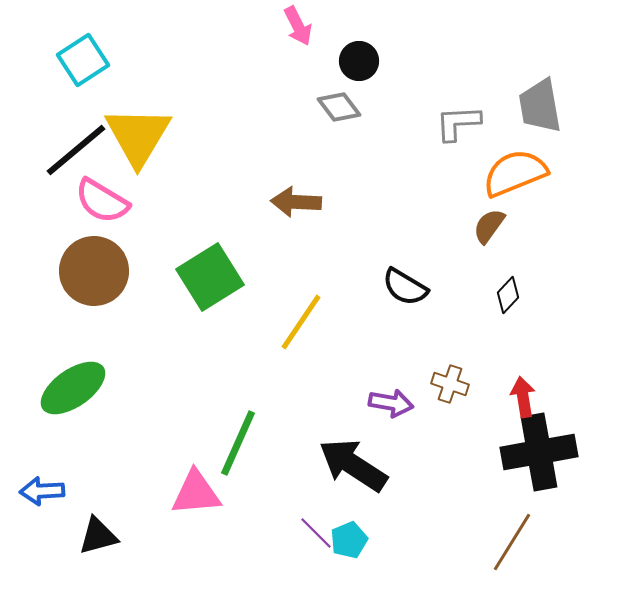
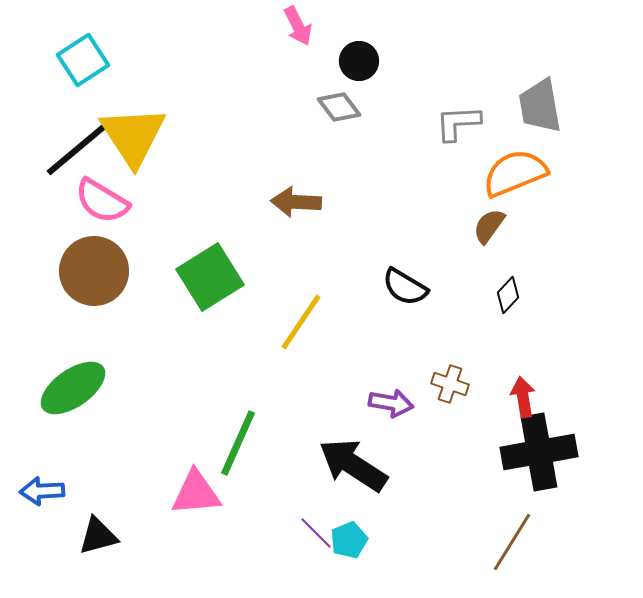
yellow triangle: moved 5 px left; rotated 4 degrees counterclockwise
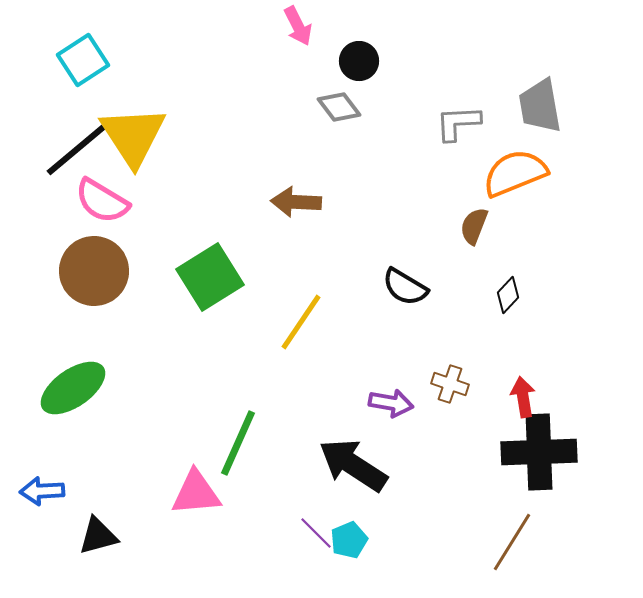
brown semicircle: moved 15 px left; rotated 15 degrees counterclockwise
black cross: rotated 8 degrees clockwise
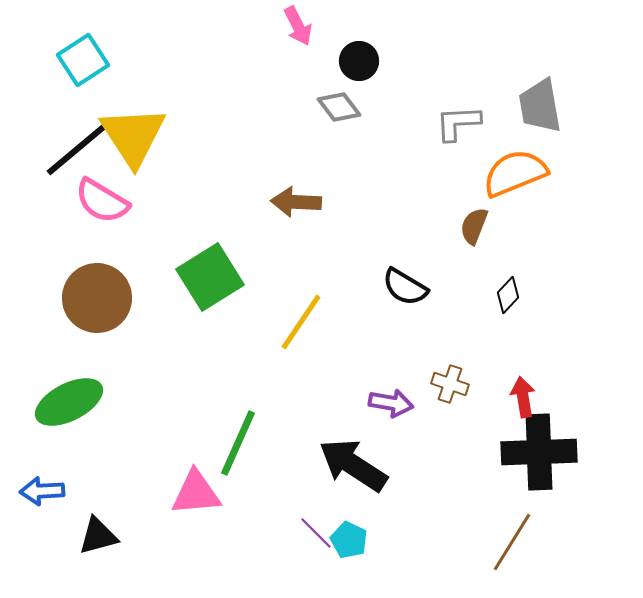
brown circle: moved 3 px right, 27 px down
green ellipse: moved 4 px left, 14 px down; rotated 8 degrees clockwise
cyan pentagon: rotated 24 degrees counterclockwise
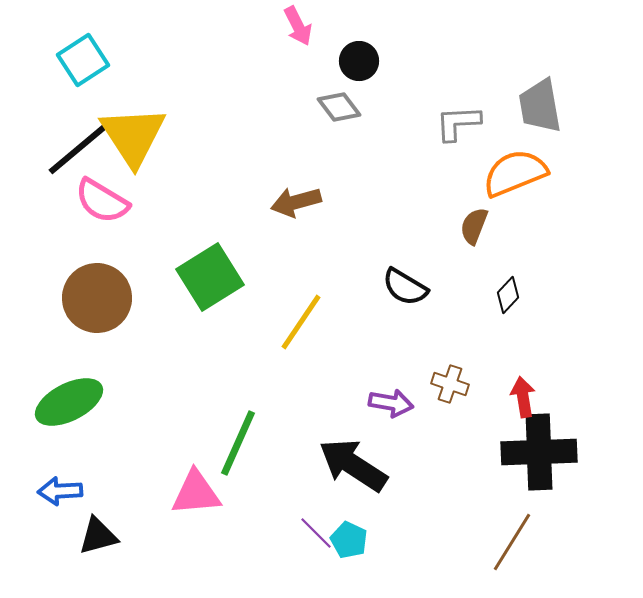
black line: moved 2 px right, 1 px up
brown arrow: rotated 18 degrees counterclockwise
blue arrow: moved 18 px right
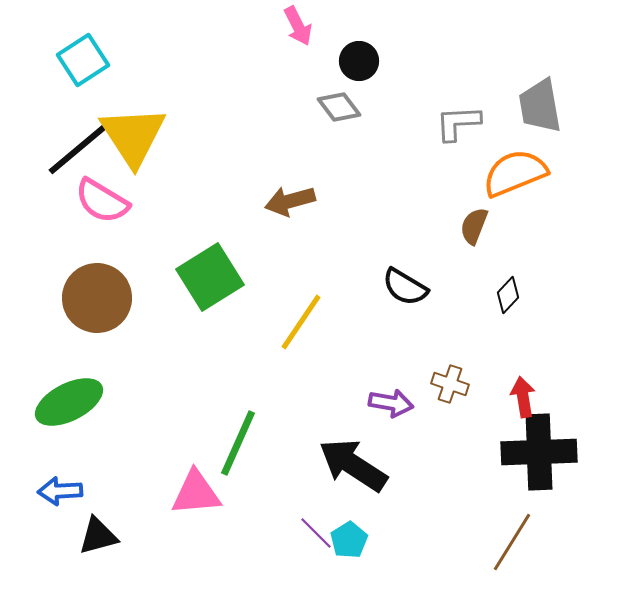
brown arrow: moved 6 px left, 1 px up
cyan pentagon: rotated 15 degrees clockwise
